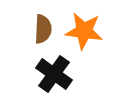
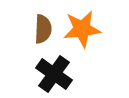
orange star: moved 2 px left, 2 px up; rotated 15 degrees counterclockwise
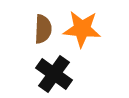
orange star: rotated 12 degrees clockwise
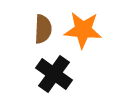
orange star: moved 1 px right, 1 px down
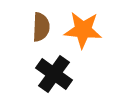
brown semicircle: moved 2 px left, 2 px up
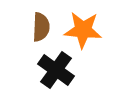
black cross: moved 2 px right, 4 px up
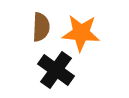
orange star: moved 2 px left, 3 px down
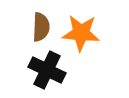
black cross: moved 9 px left; rotated 9 degrees counterclockwise
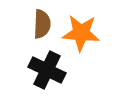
brown semicircle: moved 1 px right, 3 px up
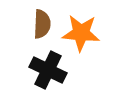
black cross: moved 1 px right
